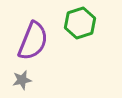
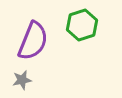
green hexagon: moved 2 px right, 2 px down
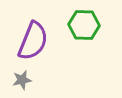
green hexagon: moved 2 px right; rotated 20 degrees clockwise
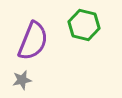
green hexagon: rotated 12 degrees clockwise
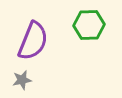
green hexagon: moved 5 px right; rotated 16 degrees counterclockwise
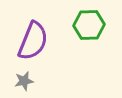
gray star: moved 2 px right, 1 px down
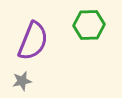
gray star: moved 2 px left
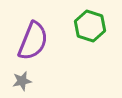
green hexagon: moved 1 px right, 1 px down; rotated 20 degrees clockwise
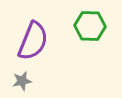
green hexagon: rotated 16 degrees counterclockwise
